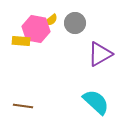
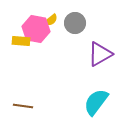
cyan semicircle: rotated 96 degrees counterclockwise
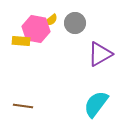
cyan semicircle: moved 2 px down
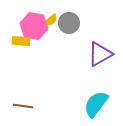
gray circle: moved 6 px left
pink hexagon: moved 2 px left, 3 px up
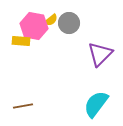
purple triangle: rotated 16 degrees counterclockwise
brown line: rotated 18 degrees counterclockwise
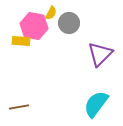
yellow semicircle: moved 7 px up; rotated 24 degrees counterclockwise
brown line: moved 4 px left, 1 px down
